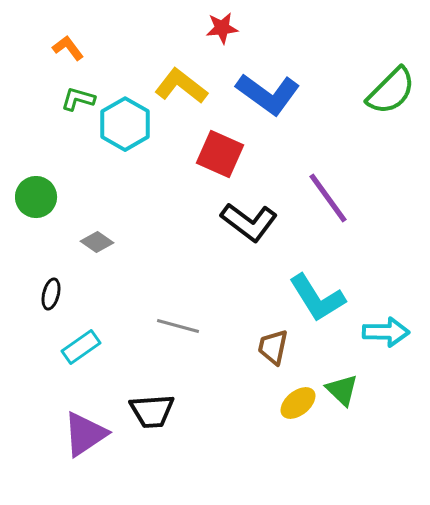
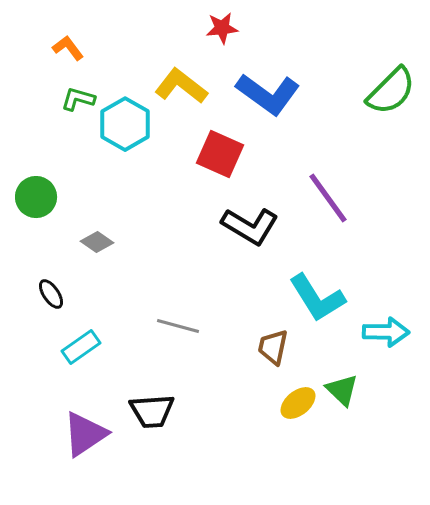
black L-shape: moved 1 px right, 4 px down; rotated 6 degrees counterclockwise
black ellipse: rotated 48 degrees counterclockwise
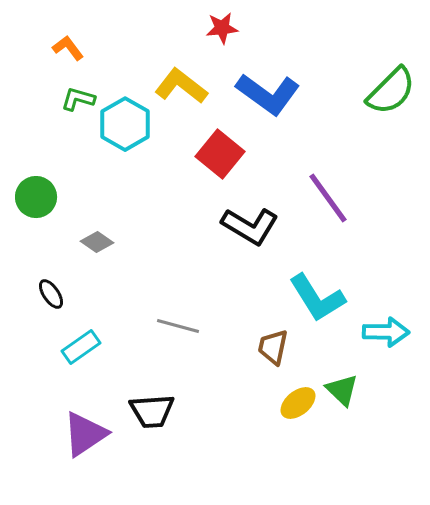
red square: rotated 15 degrees clockwise
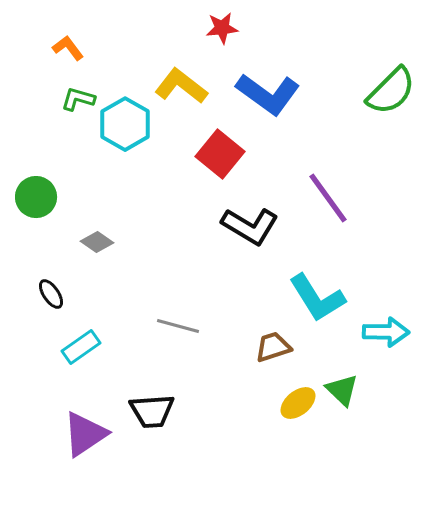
brown trapezoid: rotated 60 degrees clockwise
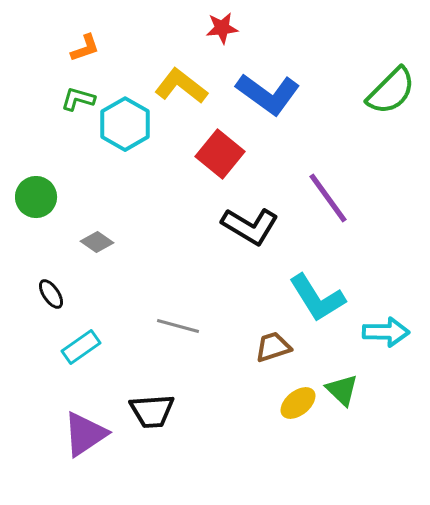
orange L-shape: moved 17 px right; rotated 108 degrees clockwise
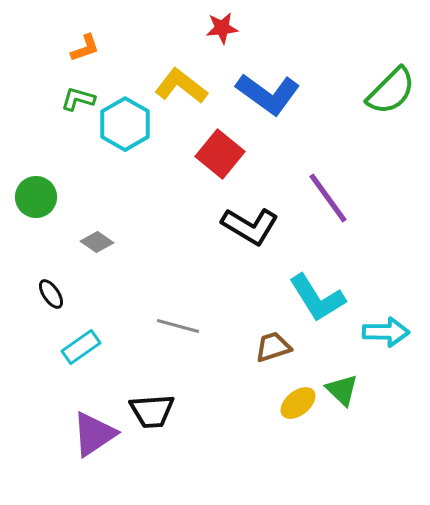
purple triangle: moved 9 px right
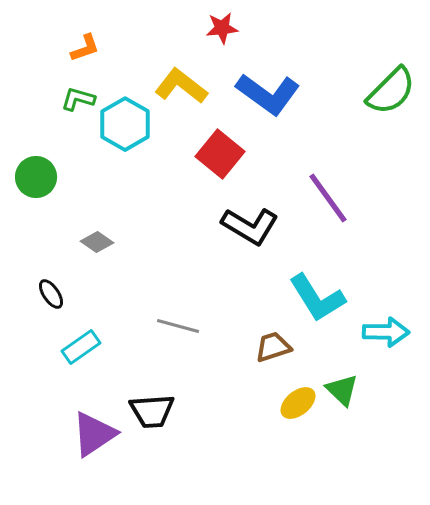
green circle: moved 20 px up
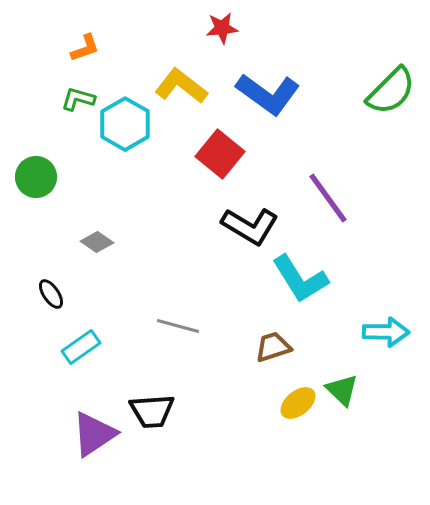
cyan L-shape: moved 17 px left, 19 px up
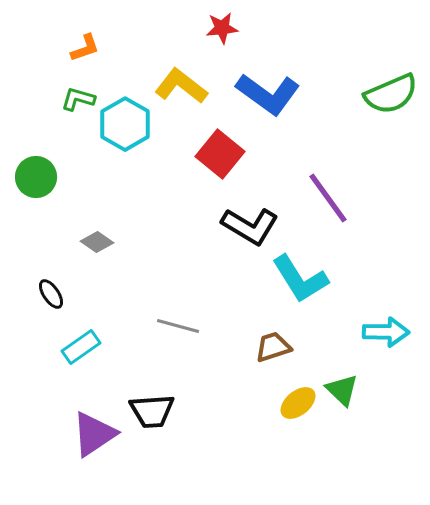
green semicircle: moved 3 px down; rotated 22 degrees clockwise
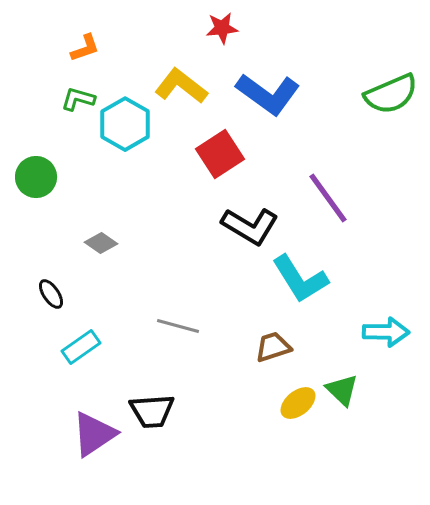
red square: rotated 18 degrees clockwise
gray diamond: moved 4 px right, 1 px down
